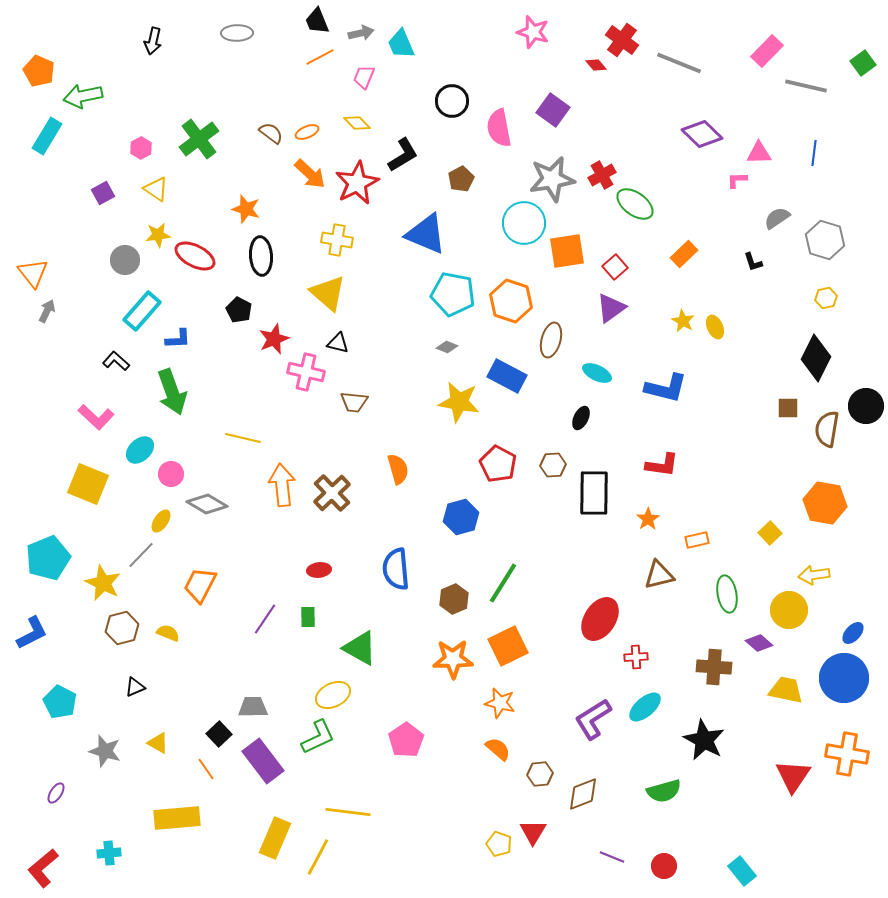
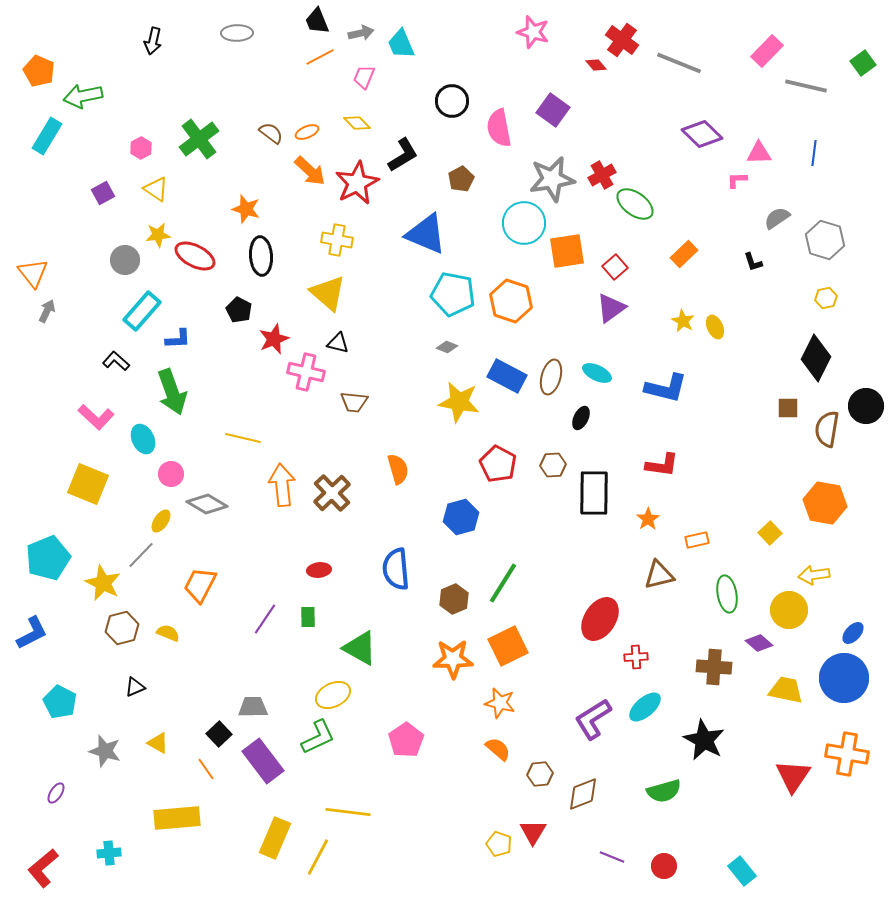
orange arrow at (310, 174): moved 3 px up
brown ellipse at (551, 340): moved 37 px down
cyan ellipse at (140, 450): moved 3 px right, 11 px up; rotated 72 degrees counterclockwise
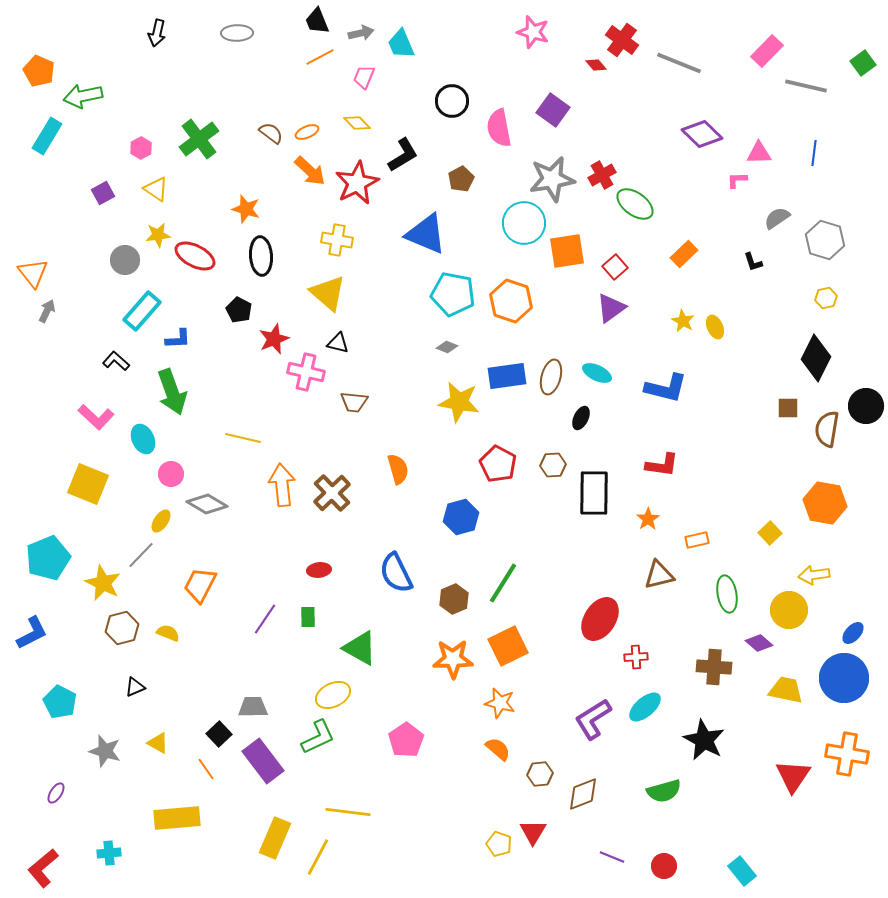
black arrow at (153, 41): moved 4 px right, 8 px up
blue rectangle at (507, 376): rotated 36 degrees counterclockwise
blue semicircle at (396, 569): moved 4 px down; rotated 21 degrees counterclockwise
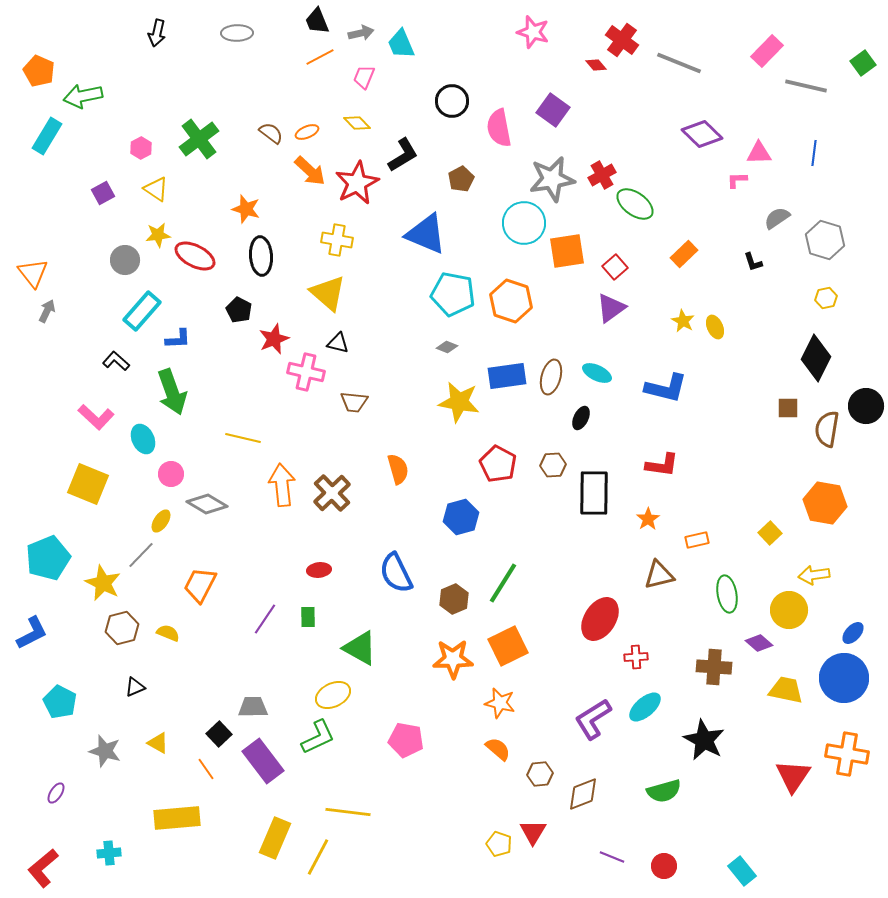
pink pentagon at (406, 740): rotated 28 degrees counterclockwise
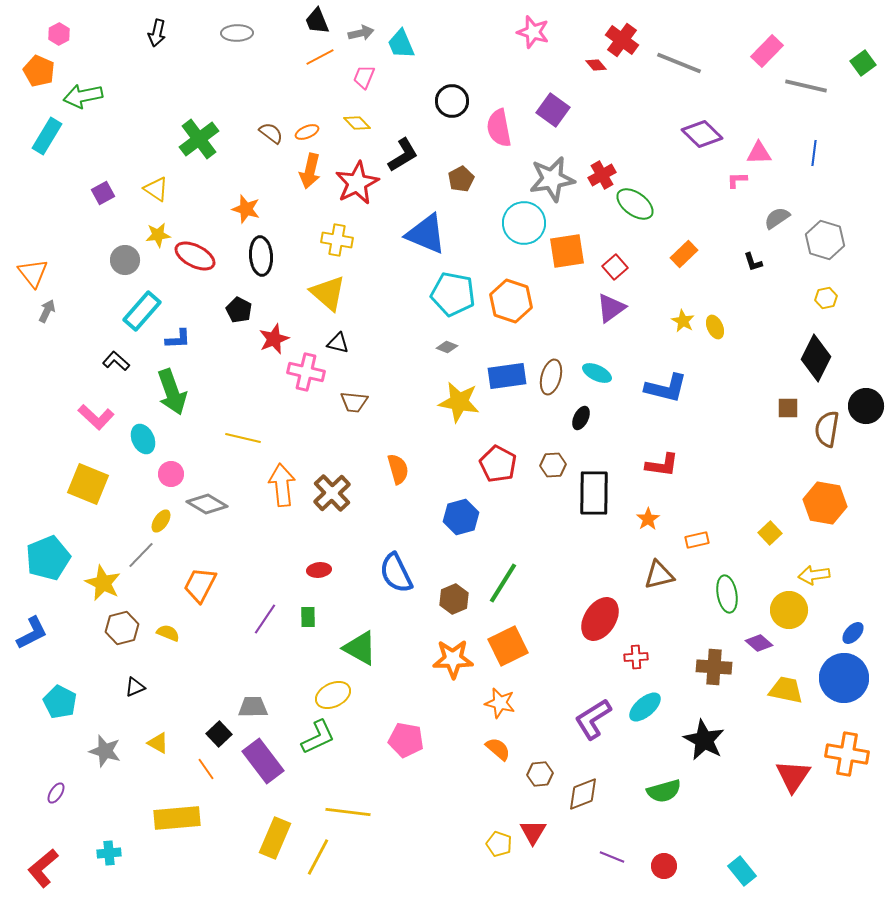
pink hexagon at (141, 148): moved 82 px left, 114 px up
orange arrow at (310, 171): rotated 60 degrees clockwise
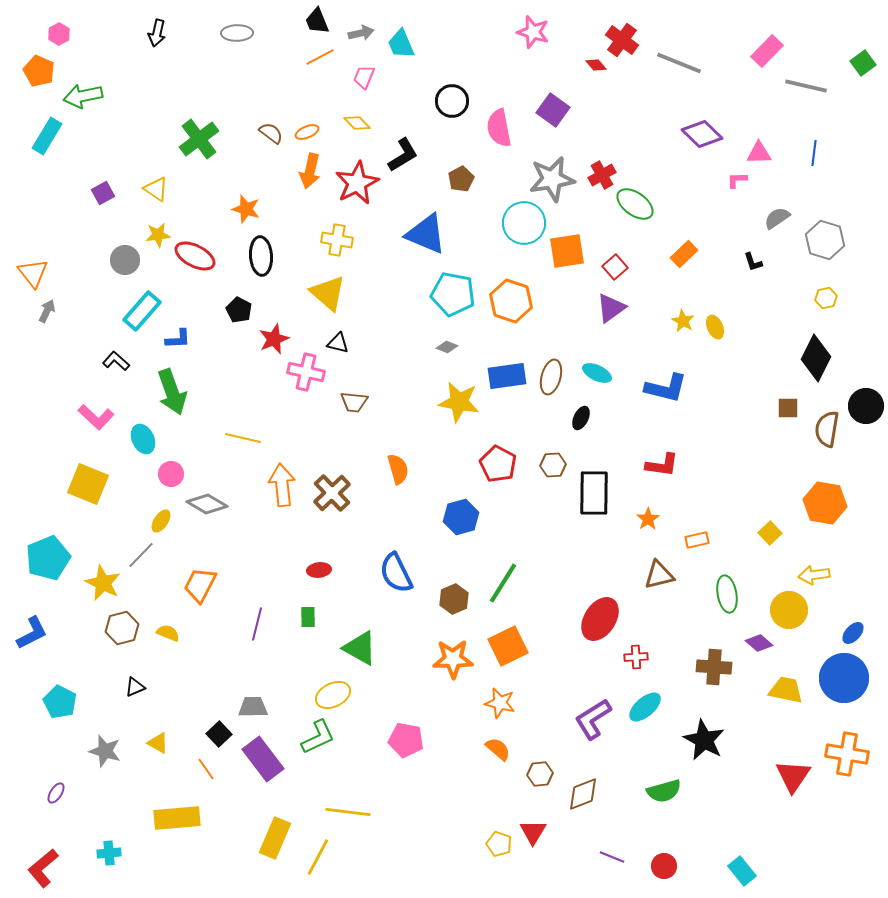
purple line at (265, 619): moved 8 px left, 5 px down; rotated 20 degrees counterclockwise
purple rectangle at (263, 761): moved 2 px up
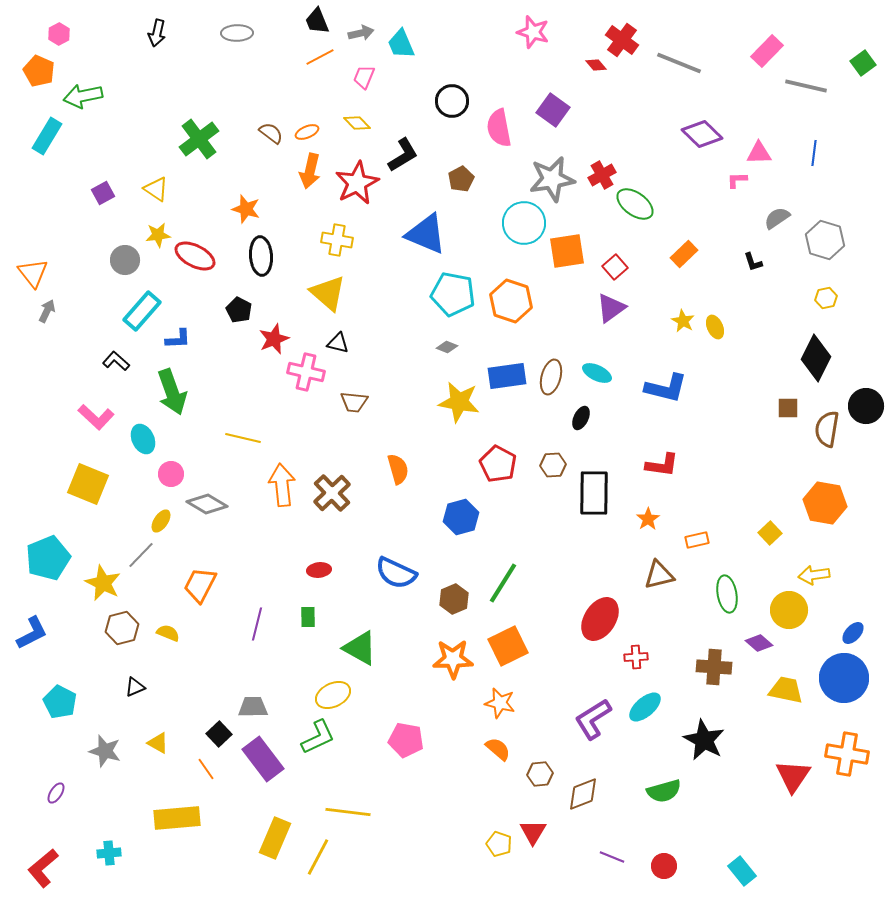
blue semicircle at (396, 573): rotated 39 degrees counterclockwise
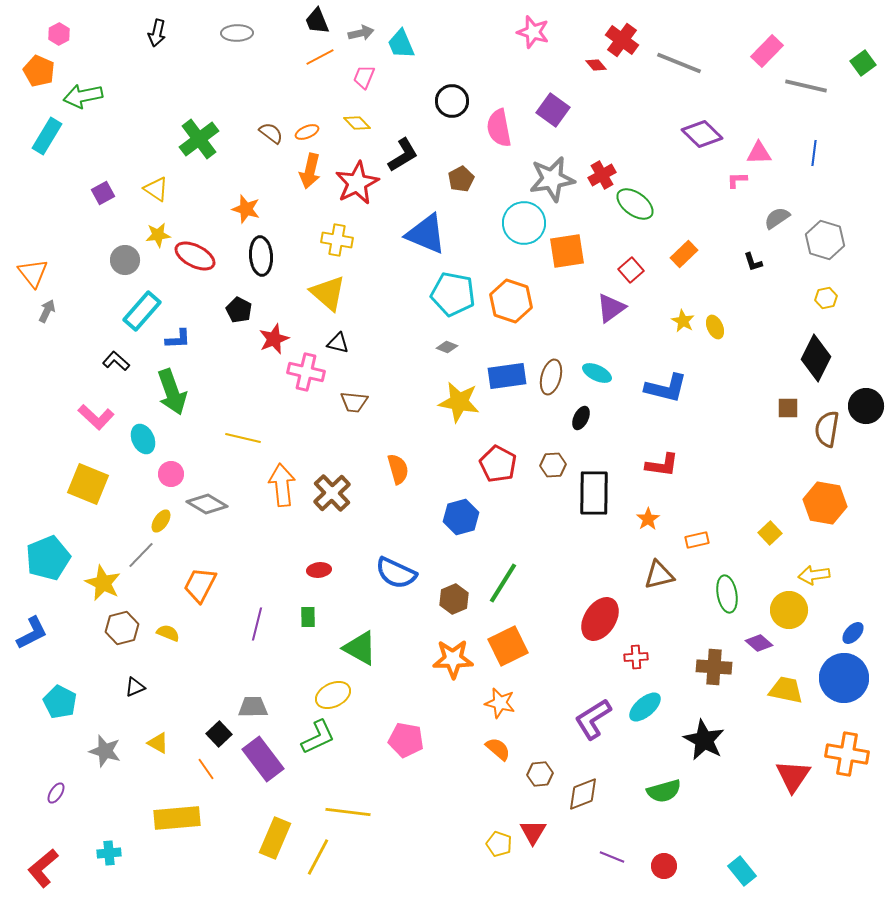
red square at (615, 267): moved 16 px right, 3 px down
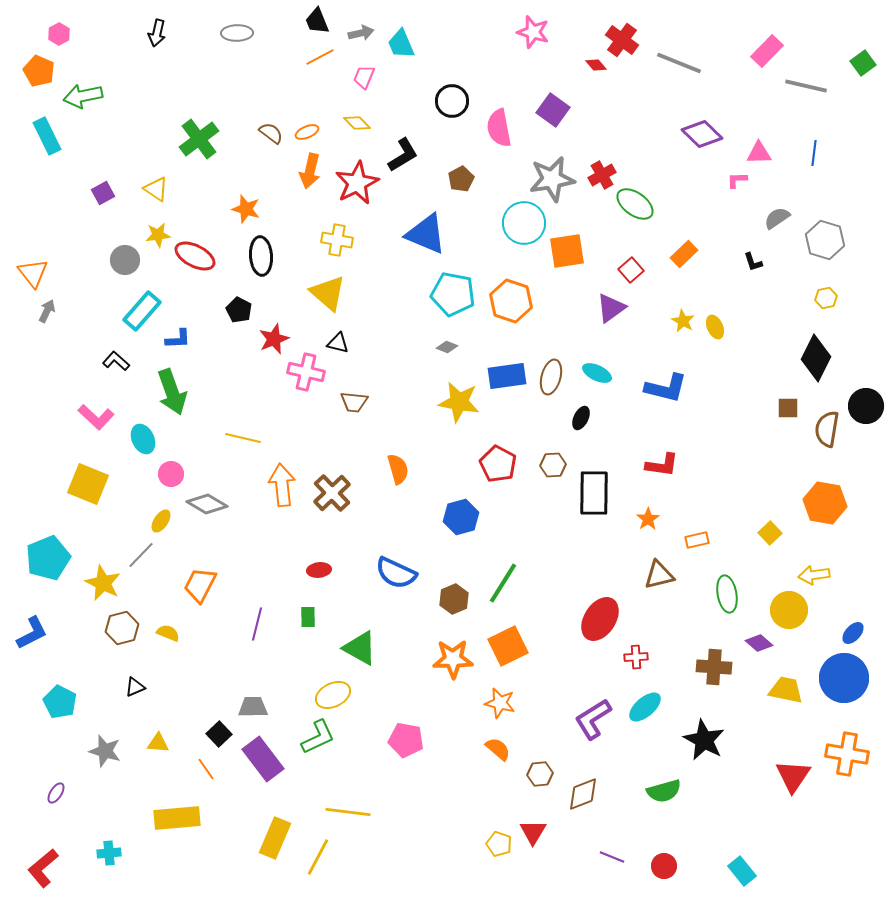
cyan rectangle at (47, 136): rotated 57 degrees counterclockwise
yellow triangle at (158, 743): rotated 25 degrees counterclockwise
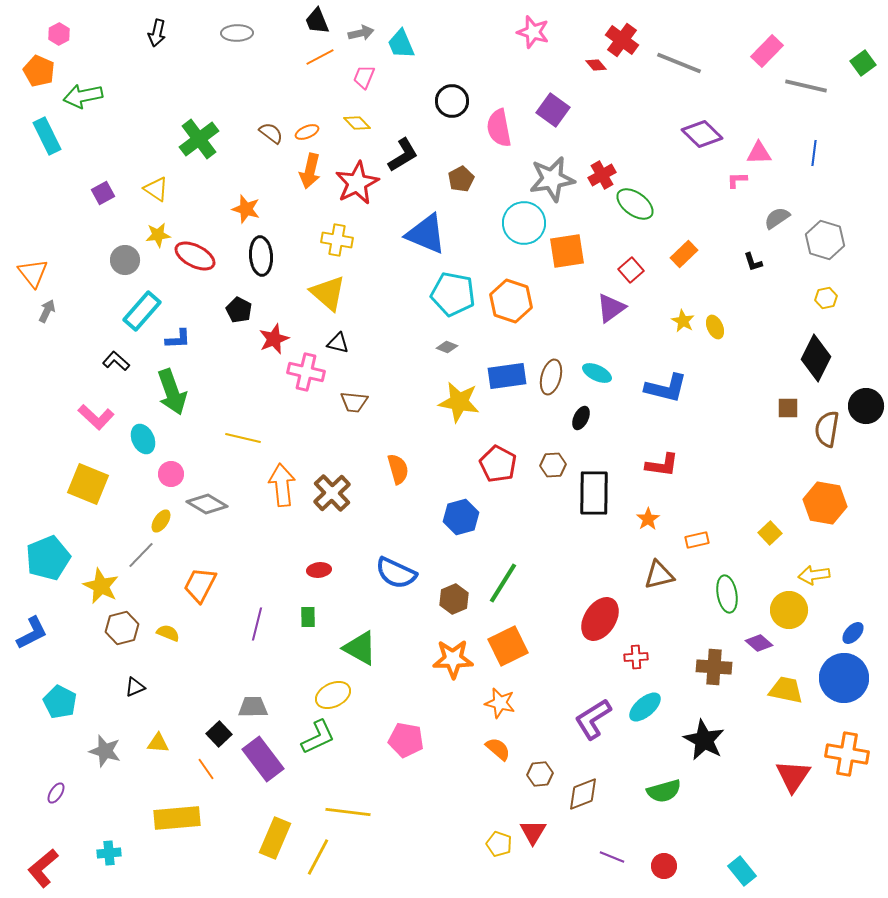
yellow star at (103, 583): moved 2 px left, 3 px down
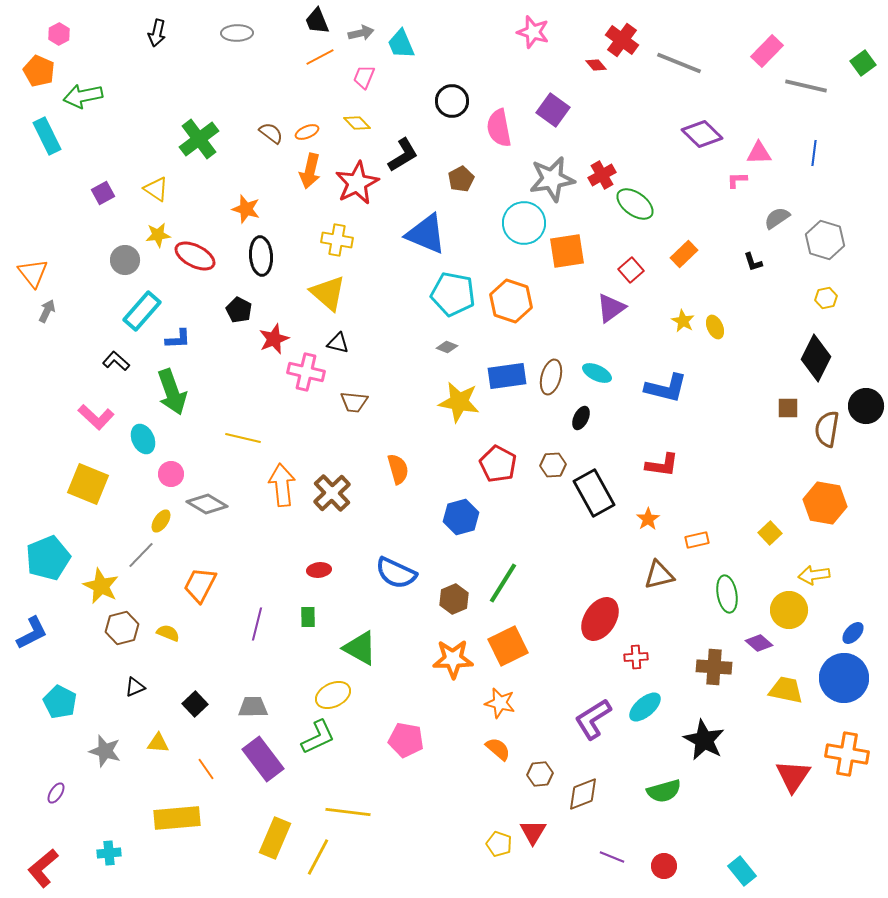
black rectangle at (594, 493): rotated 30 degrees counterclockwise
black square at (219, 734): moved 24 px left, 30 px up
